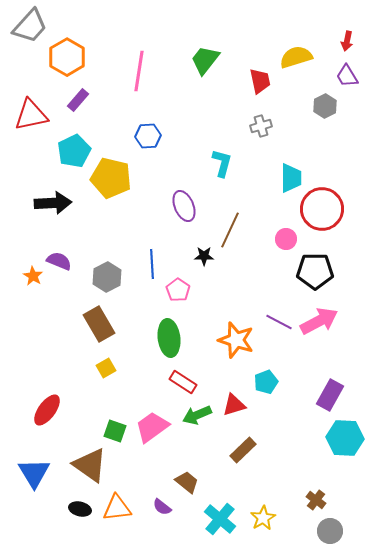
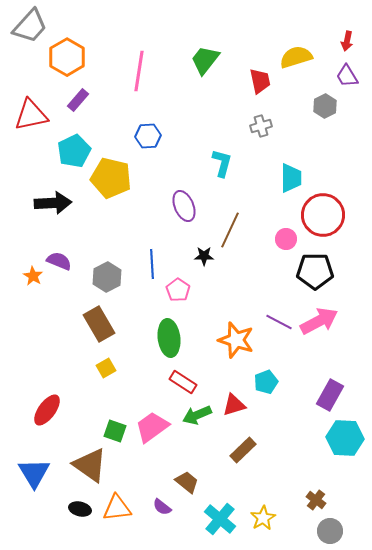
red circle at (322, 209): moved 1 px right, 6 px down
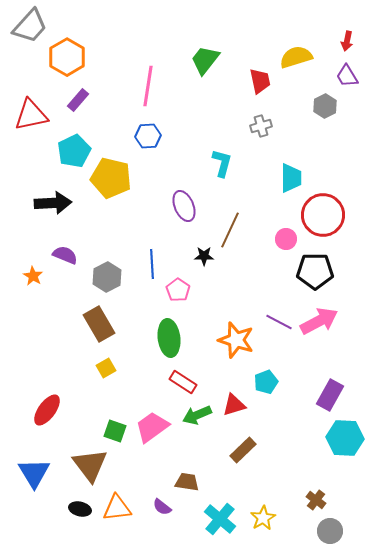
pink line at (139, 71): moved 9 px right, 15 px down
purple semicircle at (59, 261): moved 6 px right, 6 px up
brown triangle at (90, 465): rotated 18 degrees clockwise
brown trapezoid at (187, 482): rotated 30 degrees counterclockwise
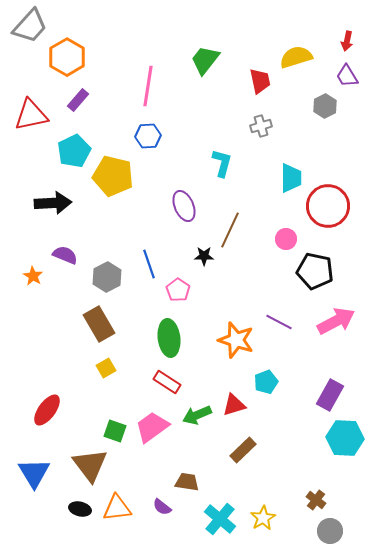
yellow pentagon at (111, 178): moved 2 px right, 2 px up
red circle at (323, 215): moved 5 px right, 9 px up
blue line at (152, 264): moved 3 px left; rotated 16 degrees counterclockwise
black pentagon at (315, 271): rotated 12 degrees clockwise
pink arrow at (319, 321): moved 17 px right
red rectangle at (183, 382): moved 16 px left
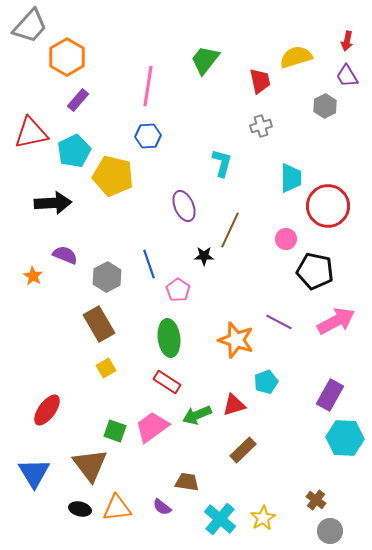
red triangle at (31, 115): moved 18 px down
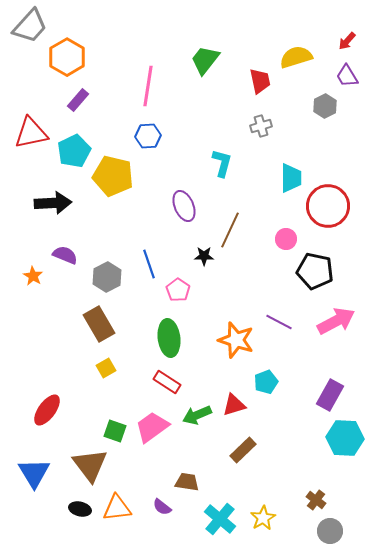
red arrow at (347, 41): rotated 30 degrees clockwise
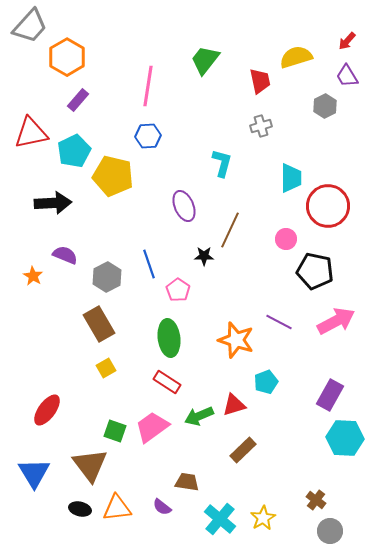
green arrow at (197, 415): moved 2 px right, 1 px down
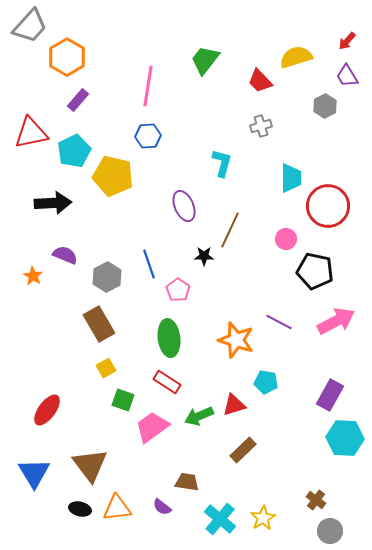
red trapezoid at (260, 81): rotated 148 degrees clockwise
cyan pentagon at (266, 382): rotated 30 degrees clockwise
green square at (115, 431): moved 8 px right, 31 px up
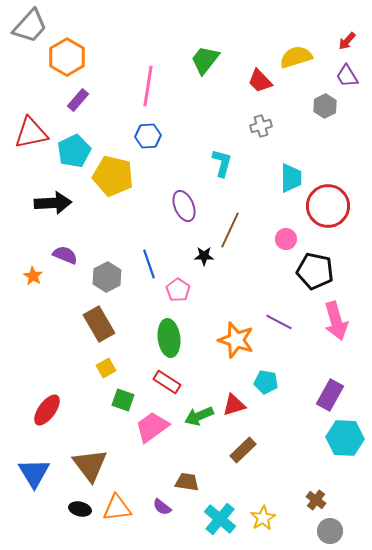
pink arrow at (336, 321): rotated 102 degrees clockwise
